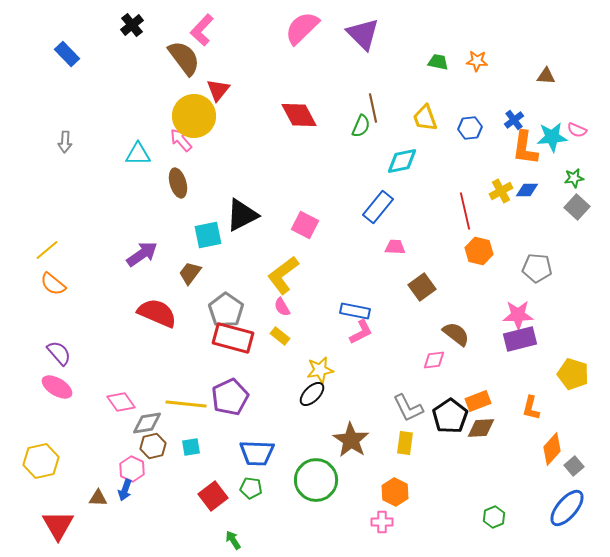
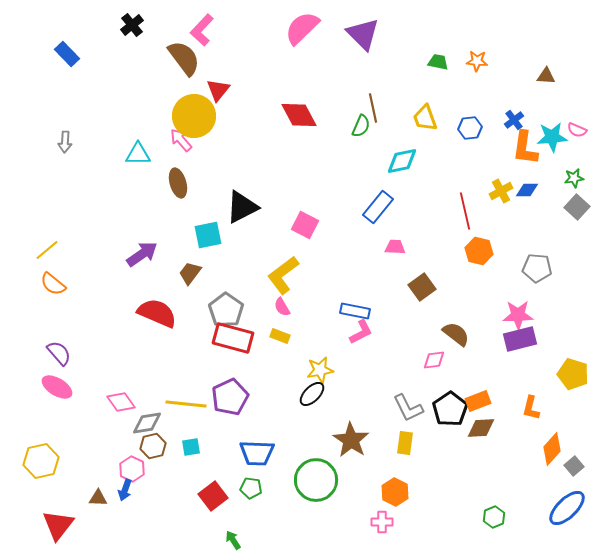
black triangle at (242, 215): moved 8 px up
yellow rectangle at (280, 336): rotated 18 degrees counterclockwise
black pentagon at (450, 416): moved 7 px up
blue ellipse at (567, 508): rotated 6 degrees clockwise
red triangle at (58, 525): rotated 8 degrees clockwise
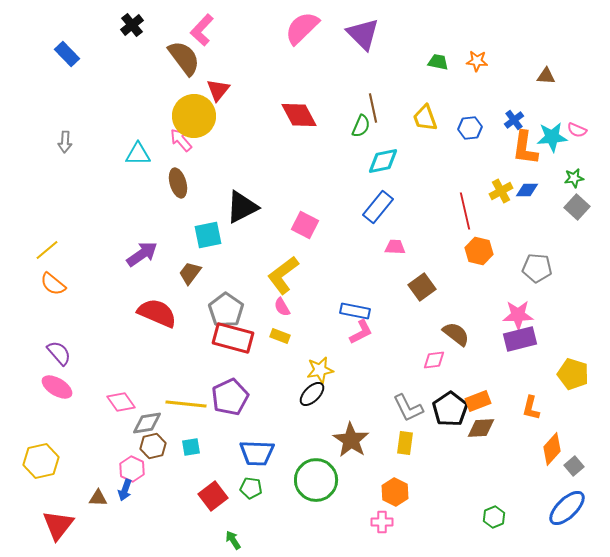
cyan diamond at (402, 161): moved 19 px left
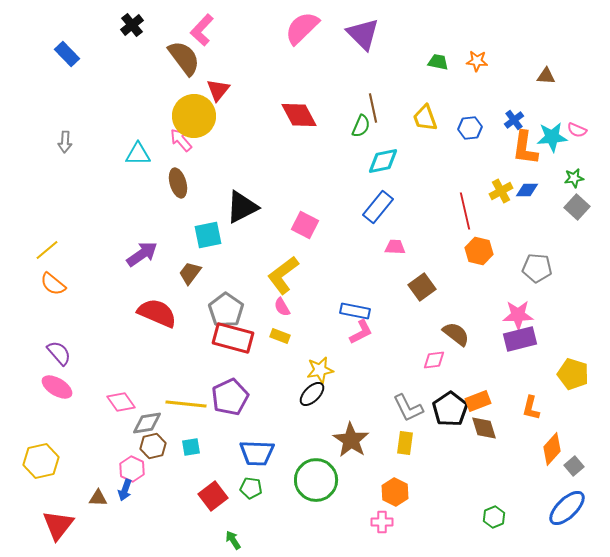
brown diamond at (481, 428): moved 3 px right; rotated 76 degrees clockwise
